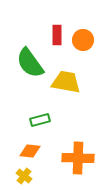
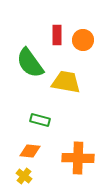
green rectangle: rotated 30 degrees clockwise
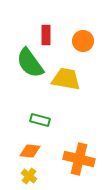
red rectangle: moved 11 px left
orange circle: moved 1 px down
yellow trapezoid: moved 3 px up
orange cross: moved 1 px right, 1 px down; rotated 12 degrees clockwise
yellow cross: moved 5 px right
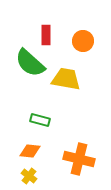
green semicircle: rotated 12 degrees counterclockwise
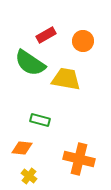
red rectangle: rotated 60 degrees clockwise
green semicircle: rotated 8 degrees counterclockwise
orange diamond: moved 8 px left, 3 px up
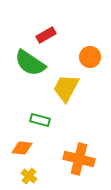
orange circle: moved 7 px right, 16 px down
yellow trapezoid: moved 9 px down; rotated 72 degrees counterclockwise
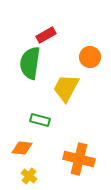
green semicircle: rotated 64 degrees clockwise
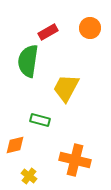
red rectangle: moved 2 px right, 3 px up
orange circle: moved 29 px up
green semicircle: moved 2 px left, 2 px up
orange diamond: moved 7 px left, 3 px up; rotated 20 degrees counterclockwise
orange cross: moved 4 px left, 1 px down
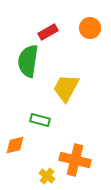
yellow cross: moved 18 px right
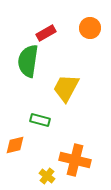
red rectangle: moved 2 px left, 1 px down
